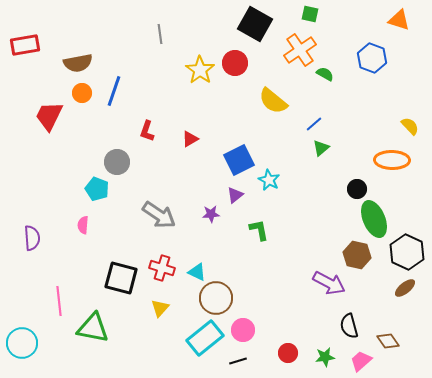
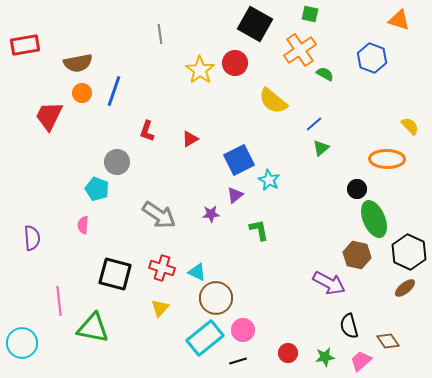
orange ellipse at (392, 160): moved 5 px left, 1 px up
black hexagon at (407, 252): moved 2 px right
black square at (121, 278): moved 6 px left, 4 px up
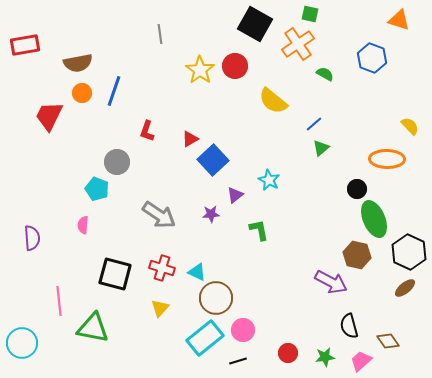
orange cross at (300, 50): moved 2 px left, 6 px up
red circle at (235, 63): moved 3 px down
blue square at (239, 160): moved 26 px left; rotated 16 degrees counterclockwise
purple arrow at (329, 283): moved 2 px right, 1 px up
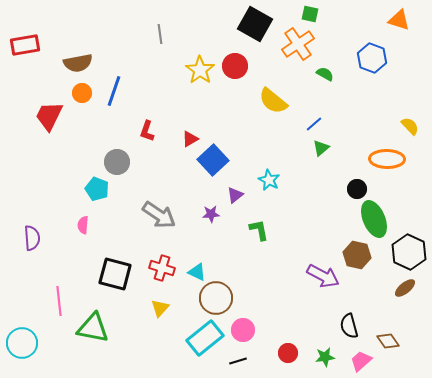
purple arrow at (331, 282): moved 8 px left, 6 px up
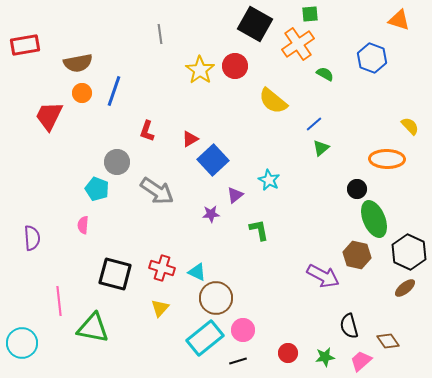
green square at (310, 14): rotated 18 degrees counterclockwise
gray arrow at (159, 215): moved 2 px left, 24 px up
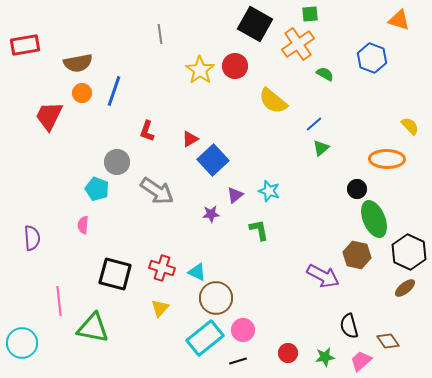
cyan star at (269, 180): moved 11 px down; rotated 10 degrees counterclockwise
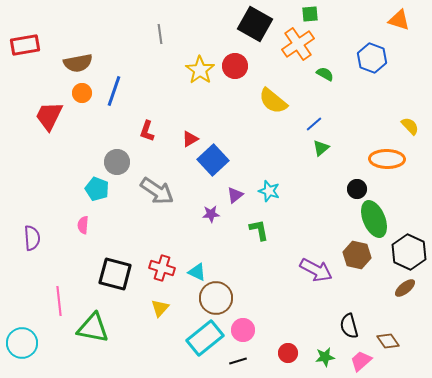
purple arrow at (323, 276): moved 7 px left, 6 px up
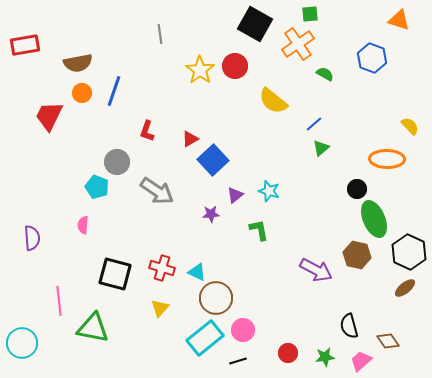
cyan pentagon at (97, 189): moved 2 px up
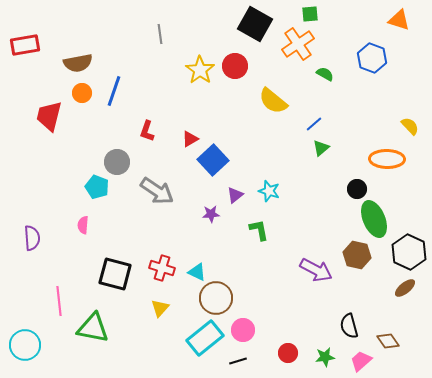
red trapezoid at (49, 116): rotated 12 degrees counterclockwise
cyan circle at (22, 343): moved 3 px right, 2 px down
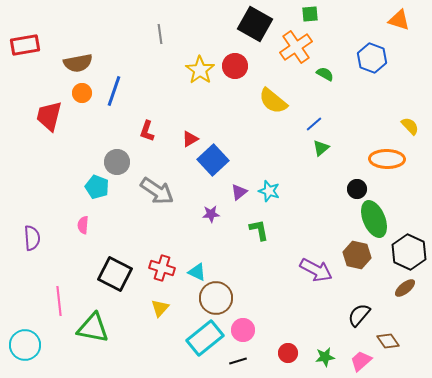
orange cross at (298, 44): moved 2 px left, 3 px down
purple triangle at (235, 195): moved 4 px right, 3 px up
black square at (115, 274): rotated 12 degrees clockwise
black semicircle at (349, 326): moved 10 px right, 11 px up; rotated 55 degrees clockwise
